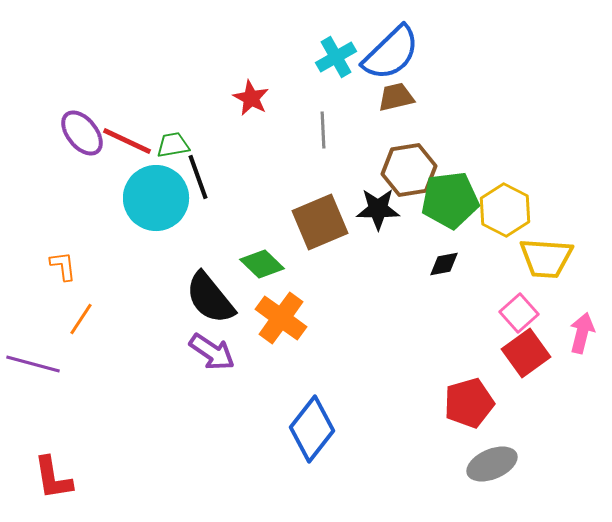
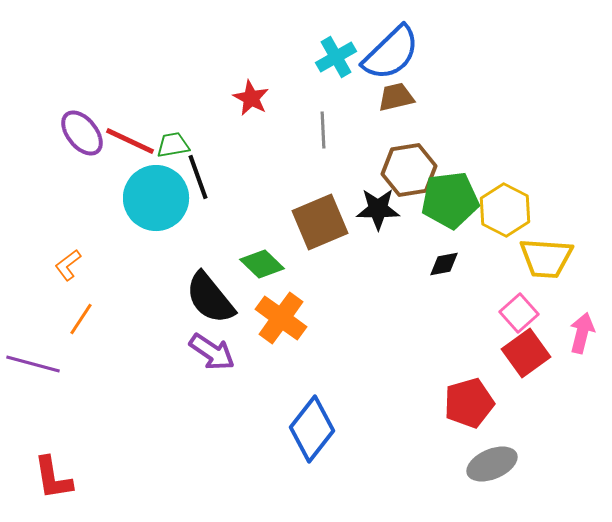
red line: moved 3 px right
orange L-shape: moved 5 px right, 1 px up; rotated 120 degrees counterclockwise
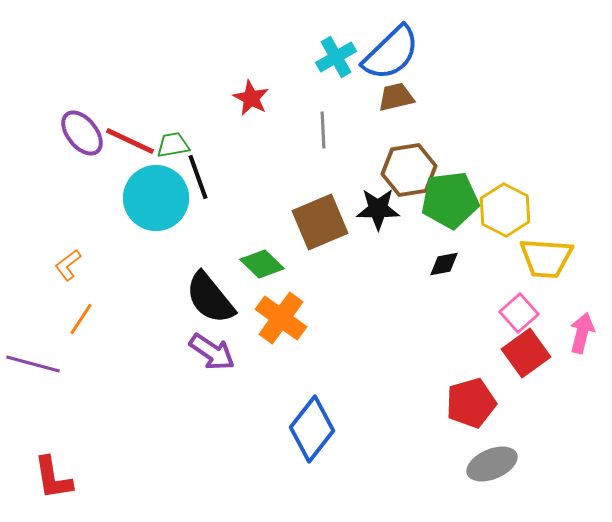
red pentagon: moved 2 px right
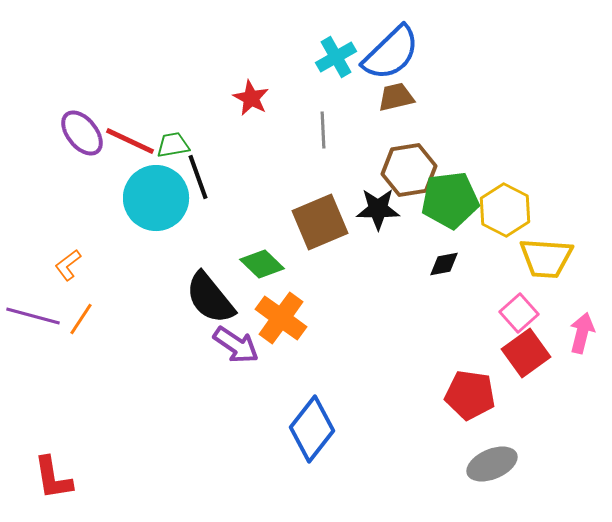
purple arrow: moved 24 px right, 7 px up
purple line: moved 48 px up
red pentagon: moved 1 px left, 8 px up; rotated 24 degrees clockwise
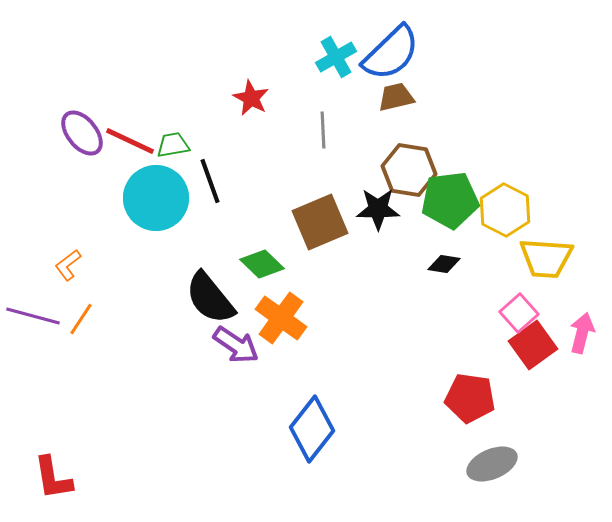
brown hexagon: rotated 18 degrees clockwise
black line: moved 12 px right, 4 px down
black diamond: rotated 20 degrees clockwise
red square: moved 7 px right, 8 px up
red pentagon: moved 3 px down
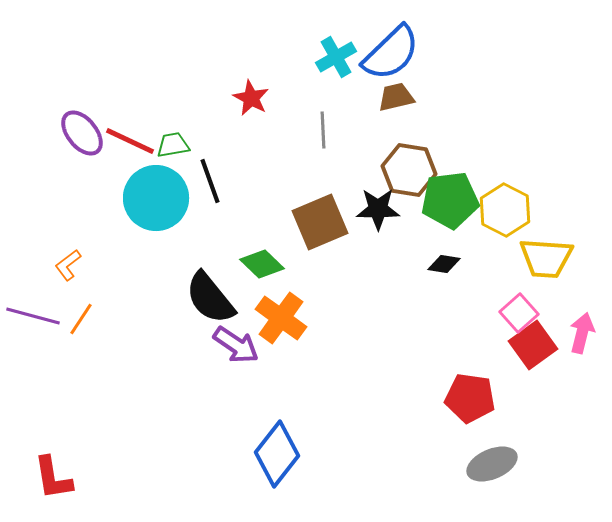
blue diamond: moved 35 px left, 25 px down
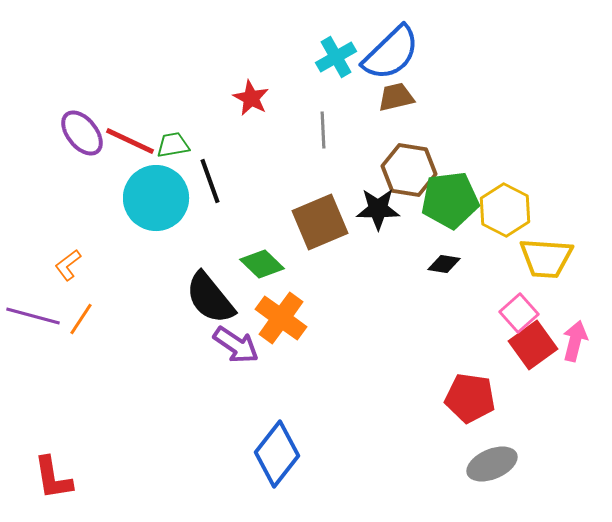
pink arrow: moved 7 px left, 8 px down
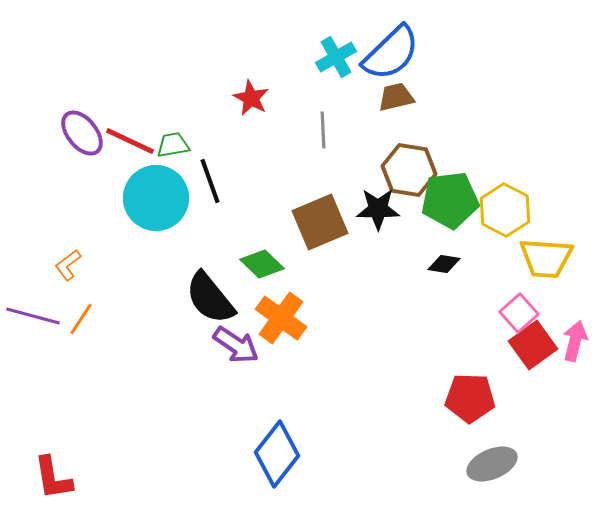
red pentagon: rotated 6 degrees counterclockwise
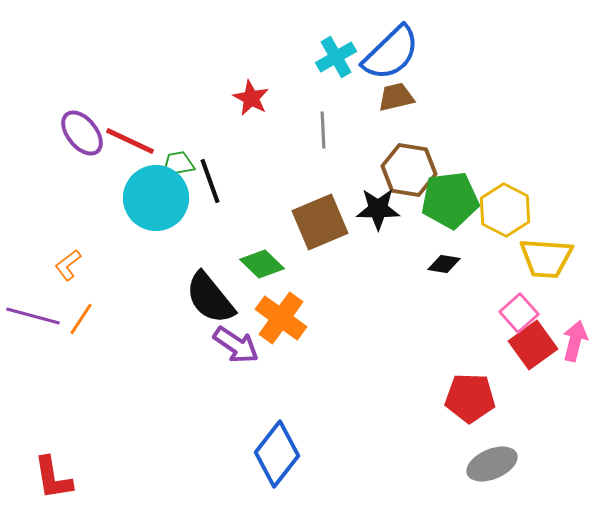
green trapezoid: moved 5 px right, 19 px down
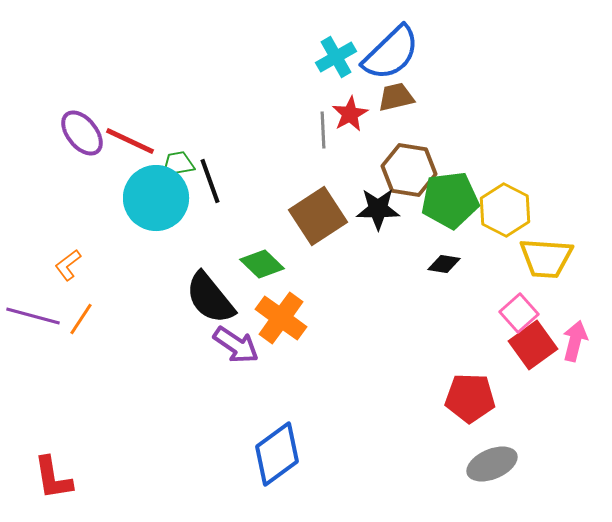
red star: moved 99 px right, 16 px down; rotated 15 degrees clockwise
brown square: moved 2 px left, 6 px up; rotated 10 degrees counterclockwise
blue diamond: rotated 16 degrees clockwise
